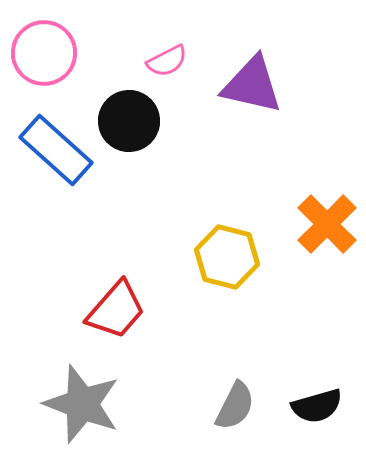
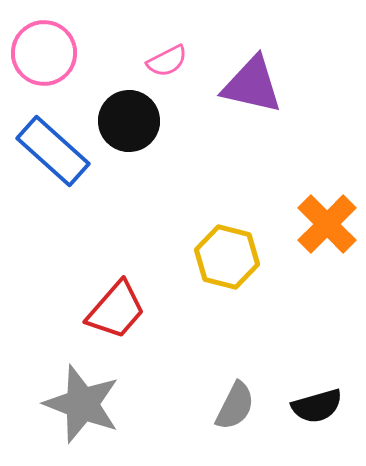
blue rectangle: moved 3 px left, 1 px down
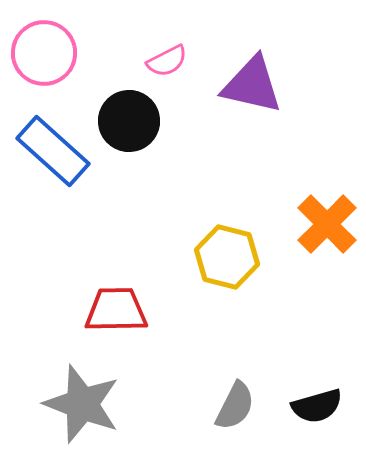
red trapezoid: rotated 132 degrees counterclockwise
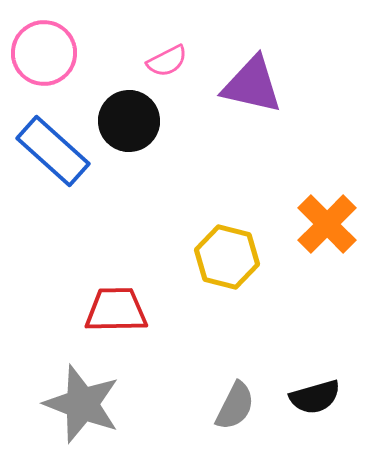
black semicircle: moved 2 px left, 9 px up
